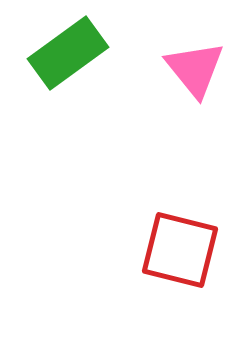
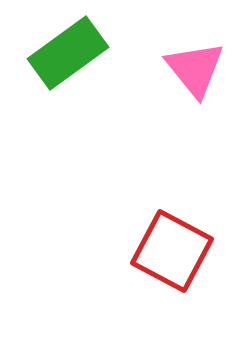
red square: moved 8 px left, 1 px down; rotated 14 degrees clockwise
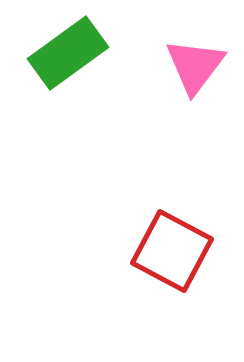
pink triangle: moved 3 px up; rotated 16 degrees clockwise
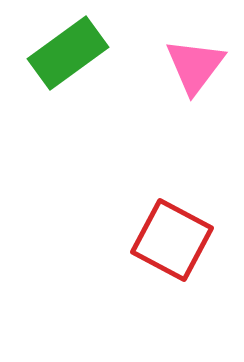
red square: moved 11 px up
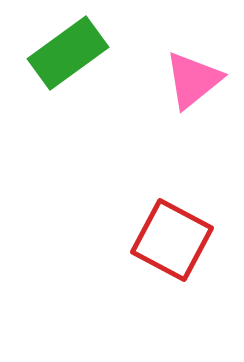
pink triangle: moved 2 px left, 14 px down; rotated 14 degrees clockwise
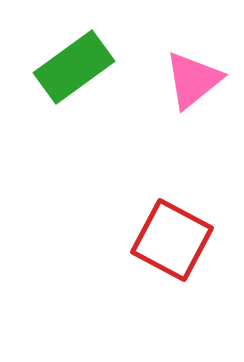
green rectangle: moved 6 px right, 14 px down
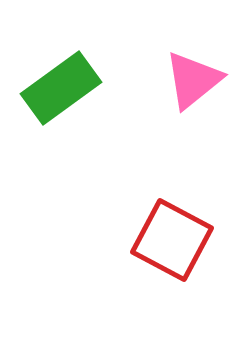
green rectangle: moved 13 px left, 21 px down
